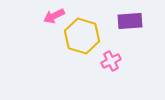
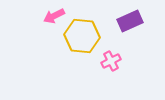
purple rectangle: rotated 20 degrees counterclockwise
yellow hexagon: rotated 12 degrees counterclockwise
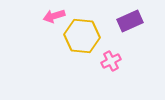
pink arrow: rotated 10 degrees clockwise
